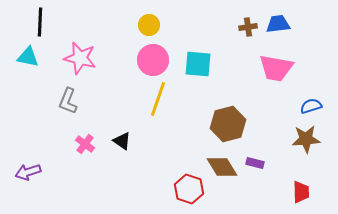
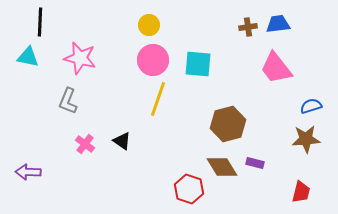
pink trapezoid: rotated 42 degrees clockwise
purple arrow: rotated 20 degrees clockwise
red trapezoid: rotated 15 degrees clockwise
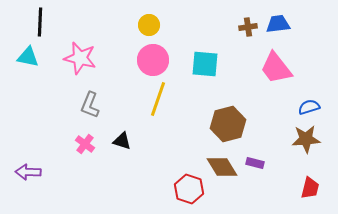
cyan square: moved 7 px right
gray L-shape: moved 22 px right, 4 px down
blue semicircle: moved 2 px left, 1 px down
black triangle: rotated 18 degrees counterclockwise
red trapezoid: moved 9 px right, 4 px up
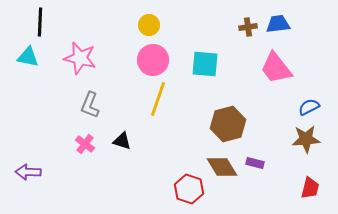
blue semicircle: rotated 10 degrees counterclockwise
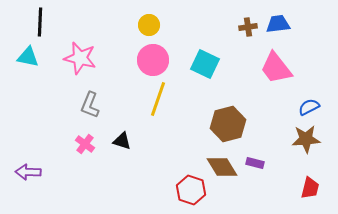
cyan square: rotated 20 degrees clockwise
red hexagon: moved 2 px right, 1 px down
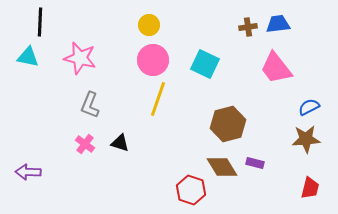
black triangle: moved 2 px left, 2 px down
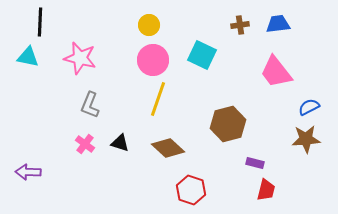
brown cross: moved 8 px left, 2 px up
cyan square: moved 3 px left, 9 px up
pink trapezoid: moved 4 px down
brown diamond: moved 54 px left, 19 px up; rotated 16 degrees counterclockwise
red trapezoid: moved 44 px left, 2 px down
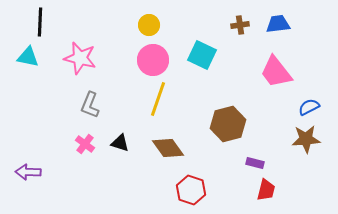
brown diamond: rotated 12 degrees clockwise
